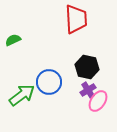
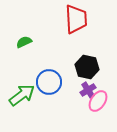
green semicircle: moved 11 px right, 2 px down
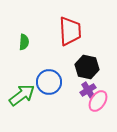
red trapezoid: moved 6 px left, 12 px down
green semicircle: rotated 119 degrees clockwise
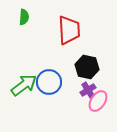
red trapezoid: moved 1 px left, 1 px up
green semicircle: moved 25 px up
green arrow: moved 2 px right, 10 px up
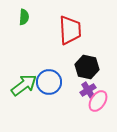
red trapezoid: moved 1 px right
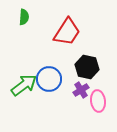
red trapezoid: moved 3 px left, 2 px down; rotated 36 degrees clockwise
blue circle: moved 3 px up
purple cross: moved 7 px left
pink ellipse: rotated 40 degrees counterclockwise
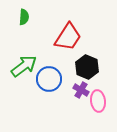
red trapezoid: moved 1 px right, 5 px down
black hexagon: rotated 10 degrees clockwise
green arrow: moved 19 px up
purple cross: rotated 28 degrees counterclockwise
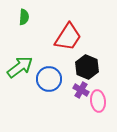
green arrow: moved 4 px left, 1 px down
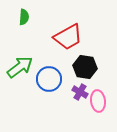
red trapezoid: rotated 28 degrees clockwise
black hexagon: moved 2 px left; rotated 15 degrees counterclockwise
purple cross: moved 1 px left, 2 px down
